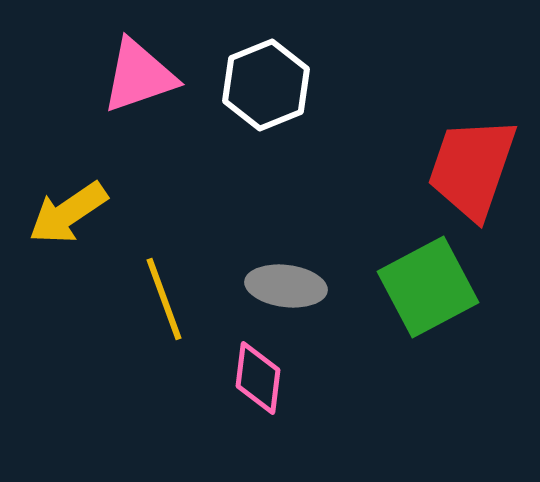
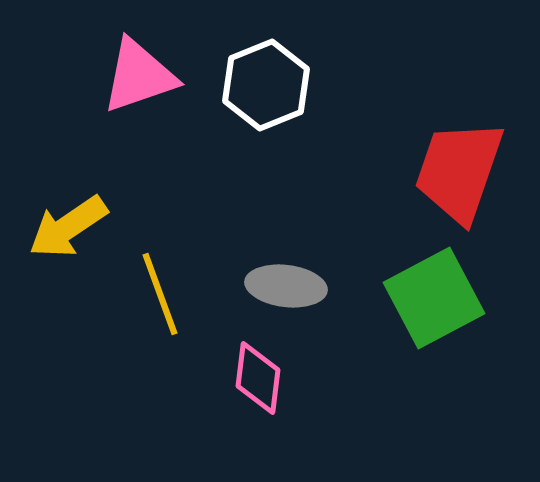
red trapezoid: moved 13 px left, 3 px down
yellow arrow: moved 14 px down
green square: moved 6 px right, 11 px down
yellow line: moved 4 px left, 5 px up
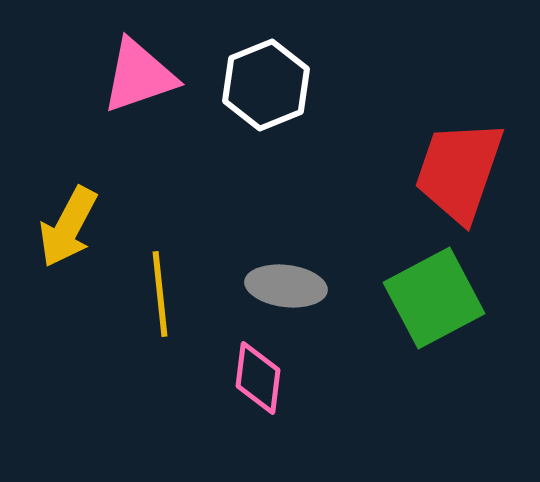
yellow arrow: rotated 28 degrees counterclockwise
yellow line: rotated 14 degrees clockwise
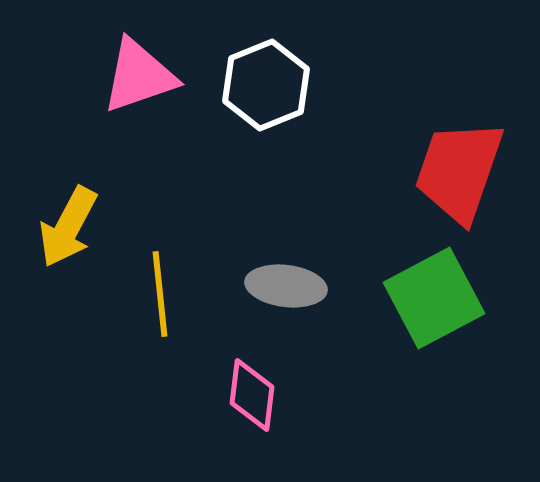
pink diamond: moved 6 px left, 17 px down
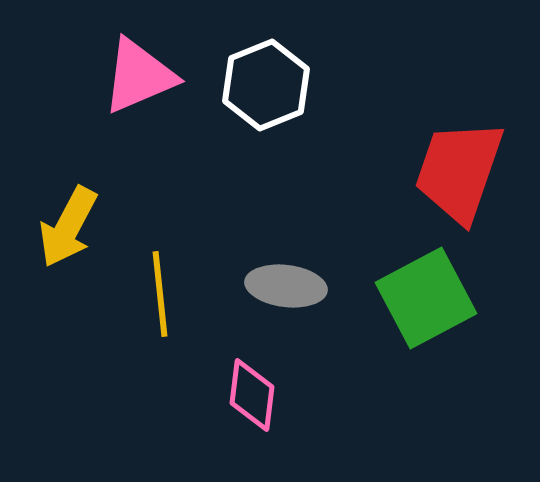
pink triangle: rotated 4 degrees counterclockwise
green square: moved 8 px left
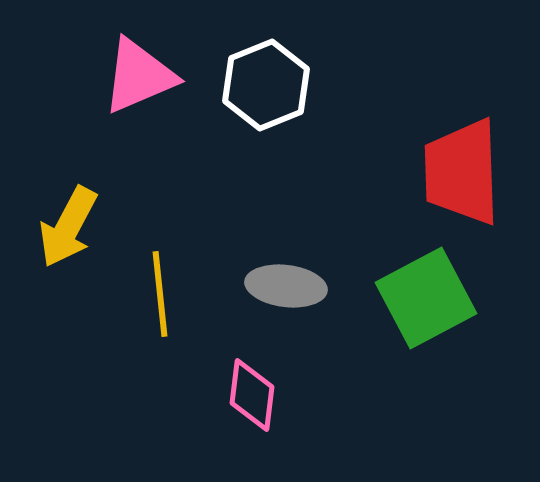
red trapezoid: moved 3 px right, 1 px down; rotated 21 degrees counterclockwise
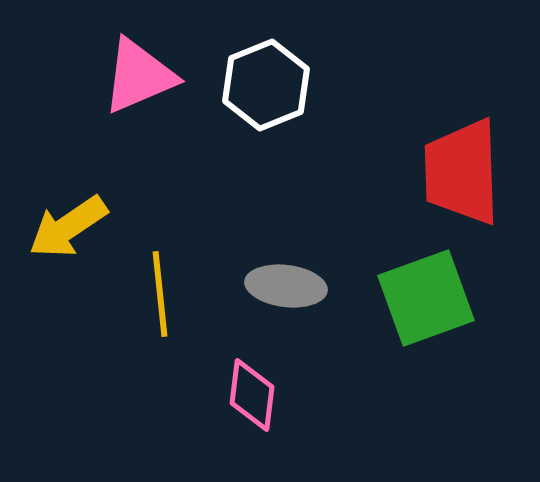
yellow arrow: rotated 28 degrees clockwise
green square: rotated 8 degrees clockwise
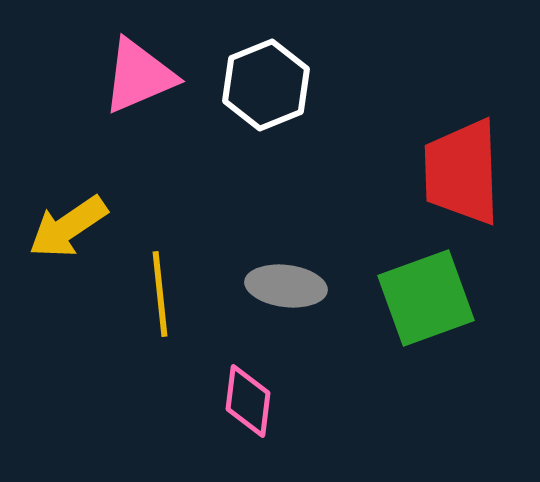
pink diamond: moved 4 px left, 6 px down
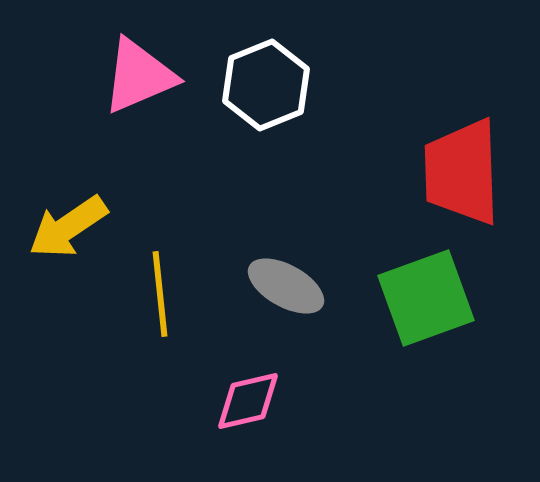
gray ellipse: rotated 22 degrees clockwise
pink diamond: rotated 70 degrees clockwise
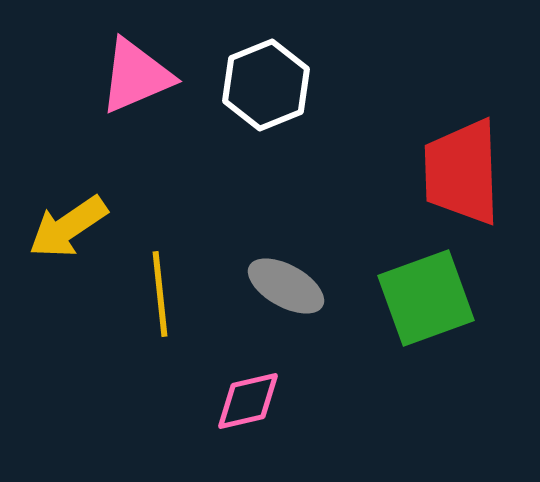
pink triangle: moved 3 px left
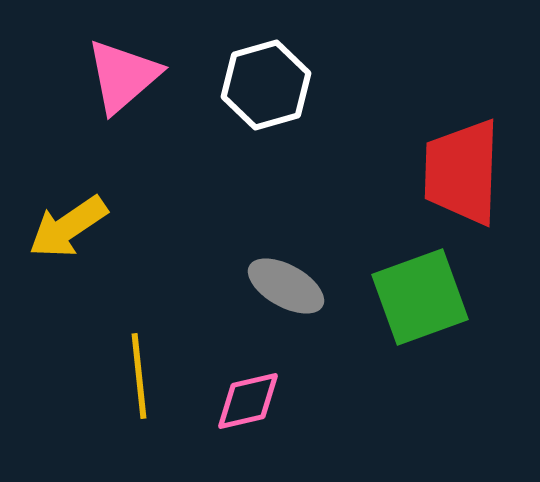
pink triangle: moved 13 px left; rotated 18 degrees counterclockwise
white hexagon: rotated 6 degrees clockwise
red trapezoid: rotated 4 degrees clockwise
yellow line: moved 21 px left, 82 px down
green square: moved 6 px left, 1 px up
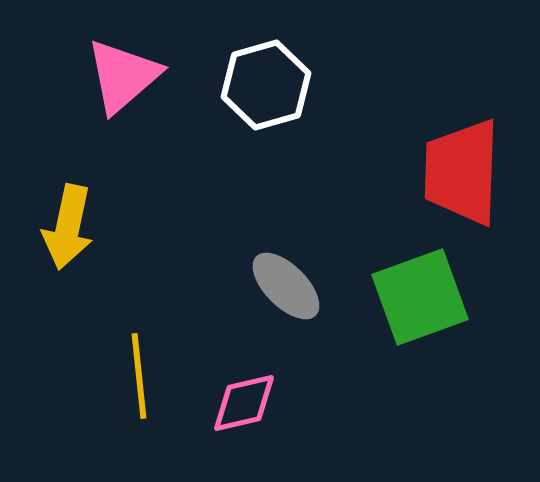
yellow arrow: rotated 44 degrees counterclockwise
gray ellipse: rotated 16 degrees clockwise
pink diamond: moved 4 px left, 2 px down
